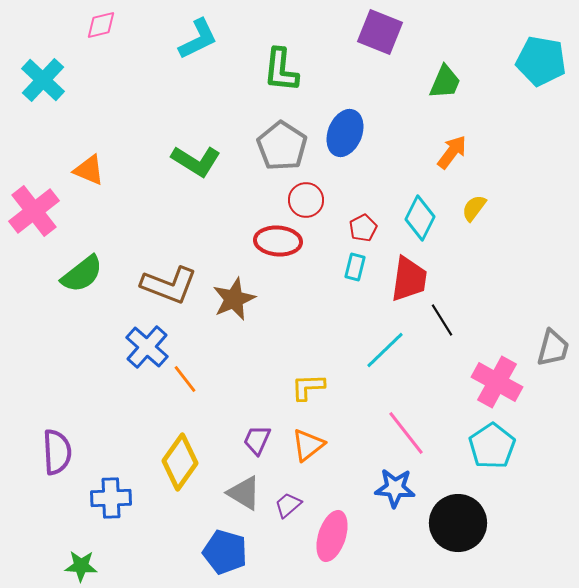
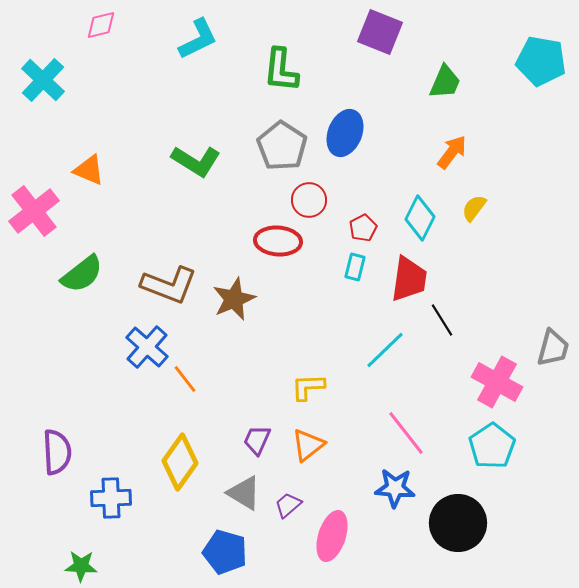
red circle at (306, 200): moved 3 px right
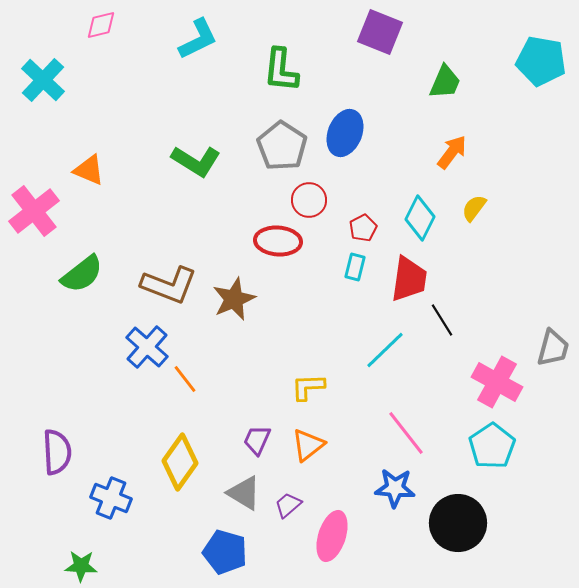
blue cross at (111, 498): rotated 24 degrees clockwise
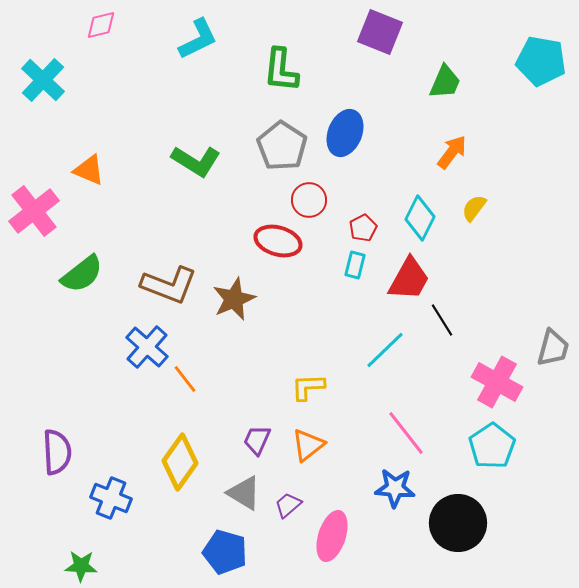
red ellipse at (278, 241): rotated 12 degrees clockwise
cyan rectangle at (355, 267): moved 2 px up
red trapezoid at (409, 279): rotated 21 degrees clockwise
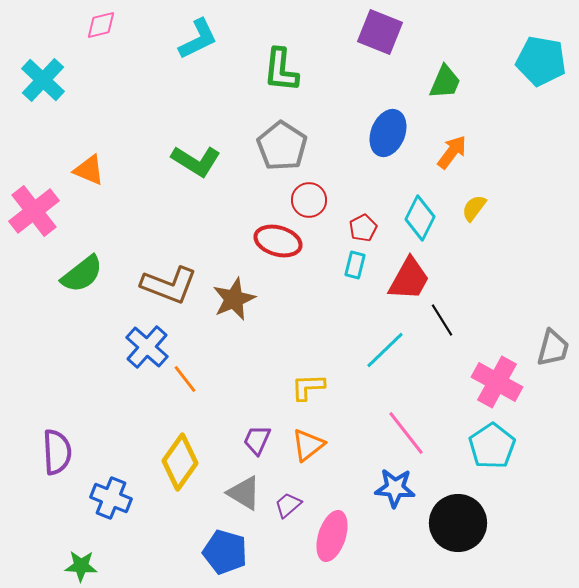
blue ellipse at (345, 133): moved 43 px right
